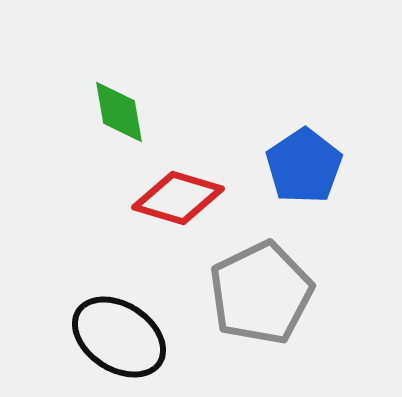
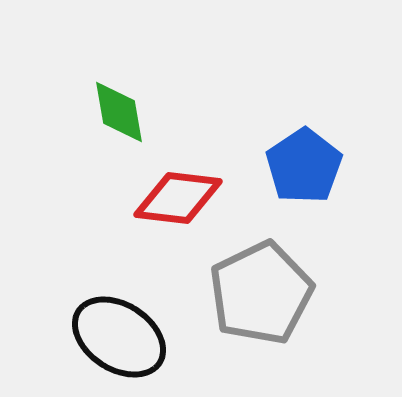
red diamond: rotated 10 degrees counterclockwise
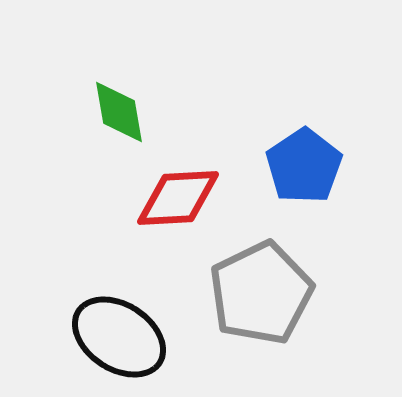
red diamond: rotated 10 degrees counterclockwise
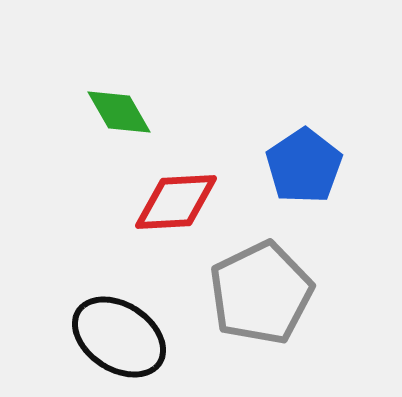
green diamond: rotated 20 degrees counterclockwise
red diamond: moved 2 px left, 4 px down
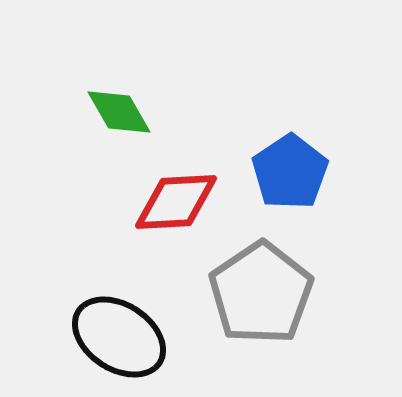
blue pentagon: moved 14 px left, 6 px down
gray pentagon: rotated 8 degrees counterclockwise
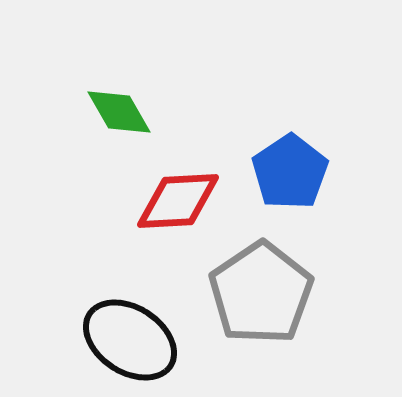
red diamond: moved 2 px right, 1 px up
black ellipse: moved 11 px right, 3 px down
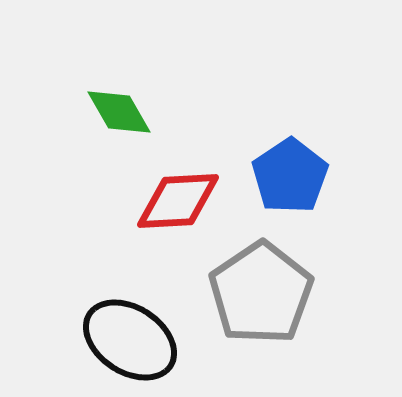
blue pentagon: moved 4 px down
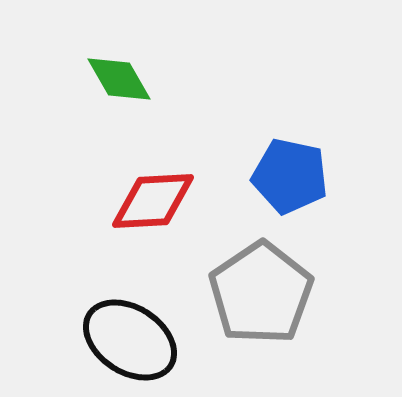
green diamond: moved 33 px up
blue pentagon: rotated 26 degrees counterclockwise
red diamond: moved 25 px left
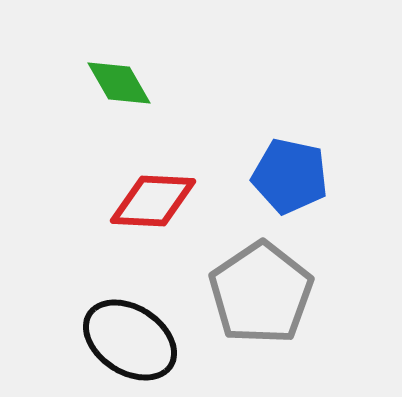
green diamond: moved 4 px down
red diamond: rotated 6 degrees clockwise
